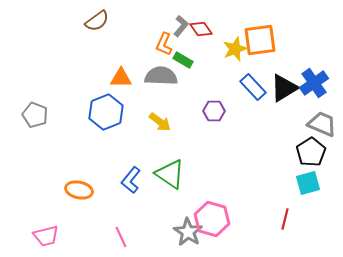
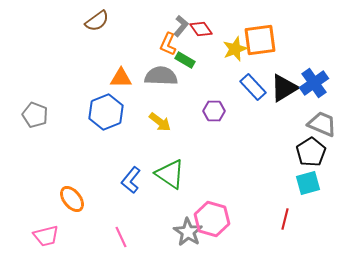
orange L-shape: moved 4 px right
green rectangle: moved 2 px right
orange ellipse: moved 7 px left, 9 px down; rotated 40 degrees clockwise
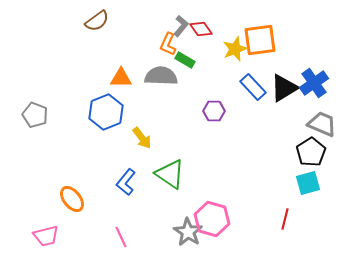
yellow arrow: moved 18 px left, 16 px down; rotated 15 degrees clockwise
blue L-shape: moved 5 px left, 2 px down
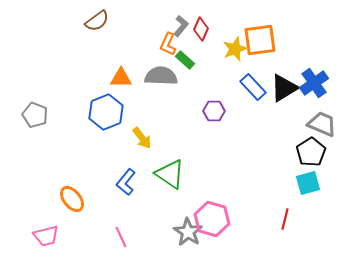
red diamond: rotated 60 degrees clockwise
green rectangle: rotated 12 degrees clockwise
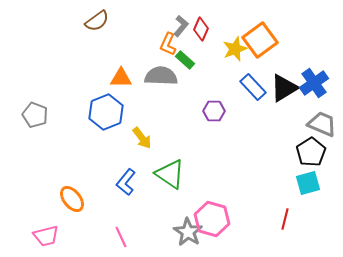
orange square: rotated 28 degrees counterclockwise
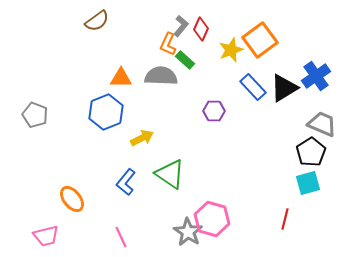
yellow star: moved 4 px left, 1 px down
blue cross: moved 2 px right, 7 px up
yellow arrow: rotated 80 degrees counterclockwise
